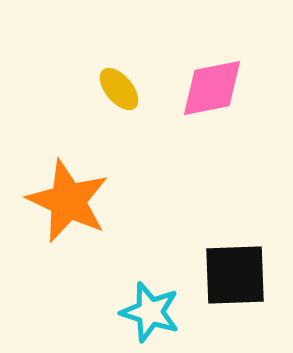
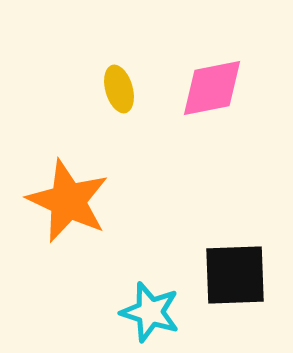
yellow ellipse: rotated 24 degrees clockwise
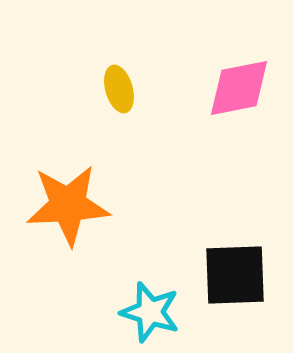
pink diamond: moved 27 px right
orange star: moved 4 px down; rotated 28 degrees counterclockwise
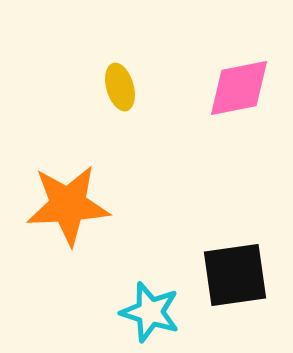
yellow ellipse: moved 1 px right, 2 px up
black square: rotated 6 degrees counterclockwise
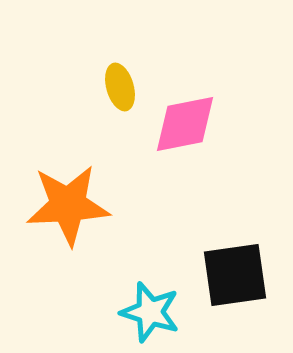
pink diamond: moved 54 px left, 36 px down
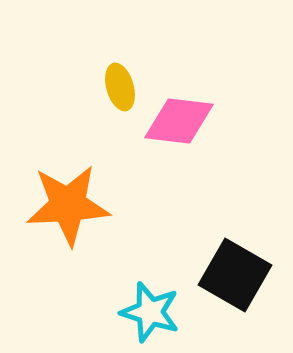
pink diamond: moved 6 px left, 3 px up; rotated 18 degrees clockwise
black square: rotated 38 degrees clockwise
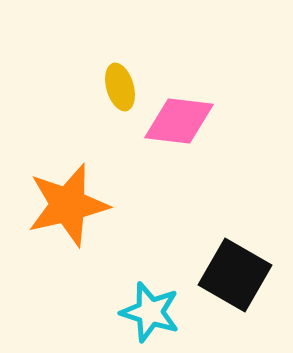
orange star: rotated 10 degrees counterclockwise
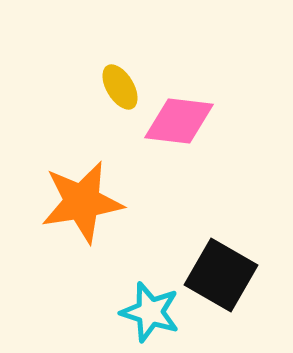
yellow ellipse: rotated 15 degrees counterclockwise
orange star: moved 14 px right, 3 px up; rotated 4 degrees clockwise
black square: moved 14 px left
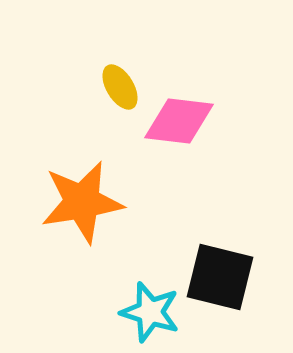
black square: moved 1 px left, 2 px down; rotated 16 degrees counterclockwise
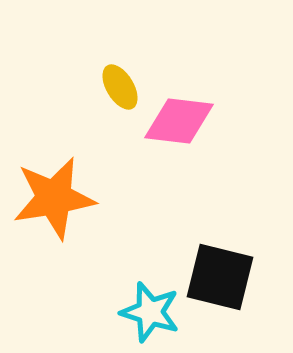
orange star: moved 28 px left, 4 px up
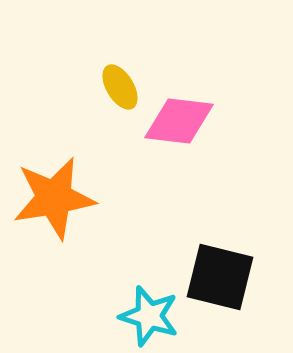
cyan star: moved 1 px left, 4 px down
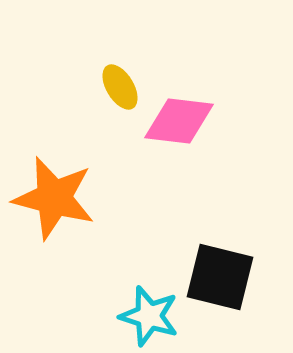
orange star: rotated 24 degrees clockwise
